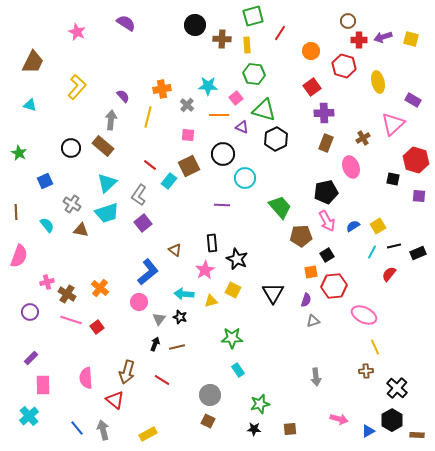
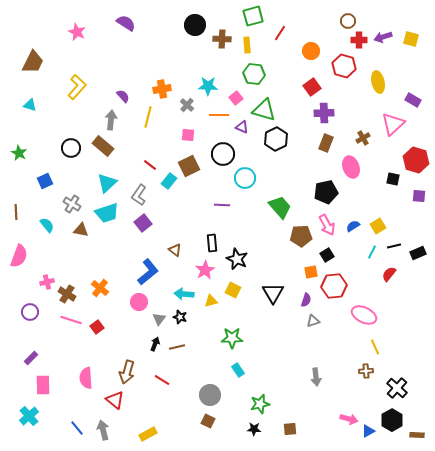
pink arrow at (327, 221): moved 4 px down
pink arrow at (339, 419): moved 10 px right
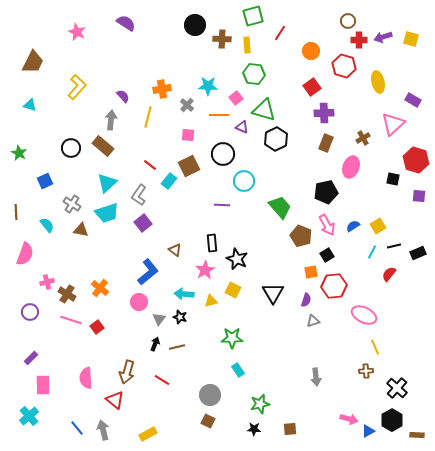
pink ellipse at (351, 167): rotated 40 degrees clockwise
cyan circle at (245, 178): moved 1 px left, 3 px down
brown pentagon at (301, 236): rotated 25 degrees clockwise
pink semicircle at (19, 256): moved 6 px right, 2 px up
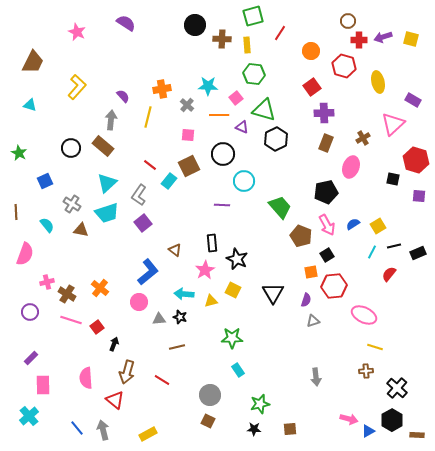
blue semicircle at (353, 226): moved 2 px up
gray triangle at (159, 319): rotated 48 degrees clockwise
black arrow at (155, 344): moved 41 px left
yellow line at (375, 347): rotated 49 degrees counterclockwise
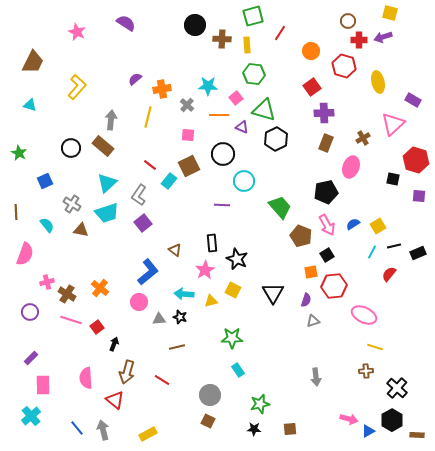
yellow square at (411, 39): moved 21 px left, 26 px up
purple semicircle at (123, 96): moved 12 px right, 17 px up; rotated 88 degrees counterclockwise
cyan cross at (29, 416): moved 2 px right
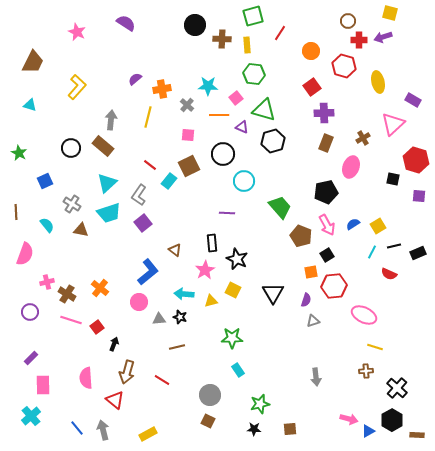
black hexagon at (276, 139): moved 3 px left, 2 px down; rotated 10 degrees clockwise
purple line at (222, 205): moved 5 px right, 8 px down
cyan trapezoid at (107, 213): moved 2 px right
red semicircle at (389, 274): rotated 105 degrees counterclockwise
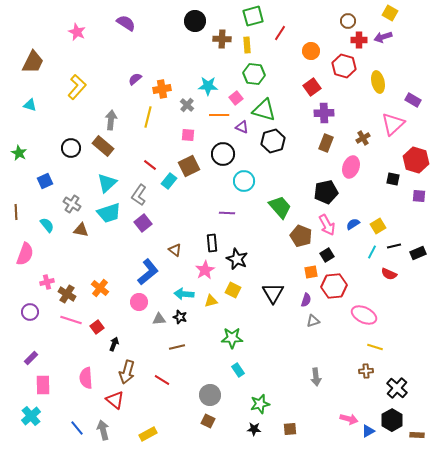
yellow square at (390, 13): rotated 14 degrees clockwise
black circle at (195, 25): moved 4 px up
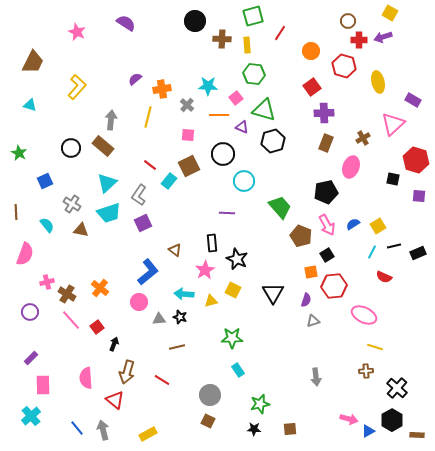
purple square at (143, 223): rotated 12 degrees clockwise
red semicircle at (389, 274): moved 5 px left, 3 px down
pink line at (71, 320): rotated 30 degrees clockwise
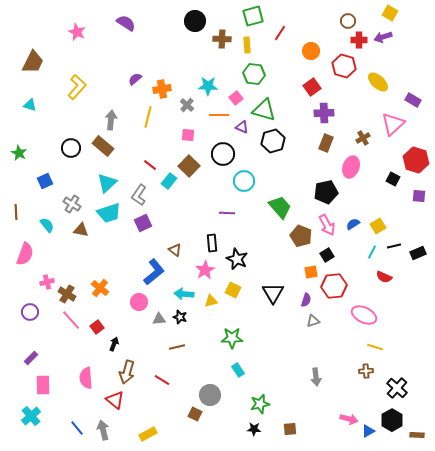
yellow ellipse at (378, 82): rotated 35 degrees counterclockwise
brown square at (189, 166): rotated 20 degrees counterclockwise
black square at (393, 179): rotated 16 degrees clockwise
blue L-shape at (148, 272): moved 6 px right
brown square at (208, 421): moved 13 px left, 7 px up
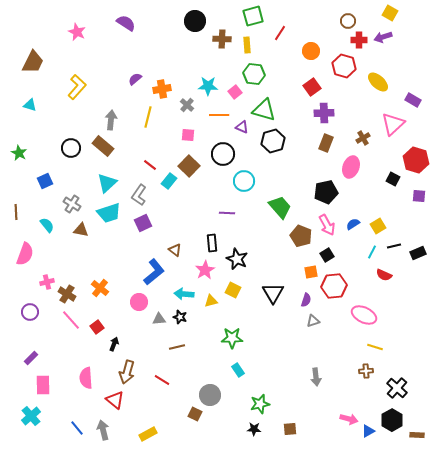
pink square at (236, 98): moved 1 px left, 6 px up
red semicircle at (384, 277): moved 2 px up
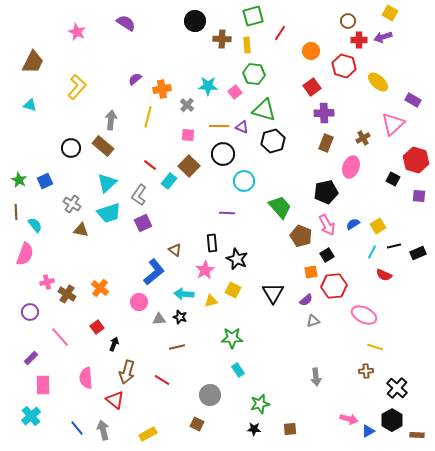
orange line at (219, 115): moved 11 px down
green star at (19, 153): moved 27 px down
cyan semicircle at (47, 225): moved 12 px left
purple semicircle at (306, 300): rotated 32 degrees clockwise
pink line at (71, 320): moved 11 px left, 17 px down
brown square at (195, 414): moved 2 px right, 10 px down
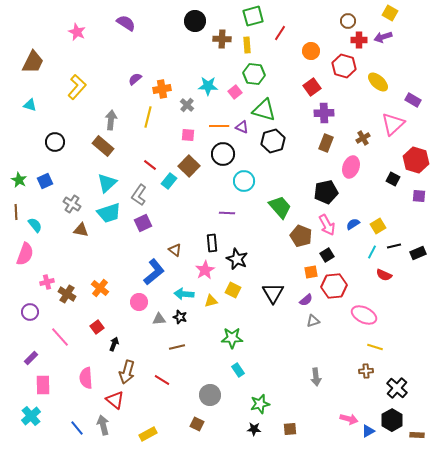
black circle at (71, 148): moved 16 px left, 6 px up
gray arrow at (103, 430): moved 5 px up
